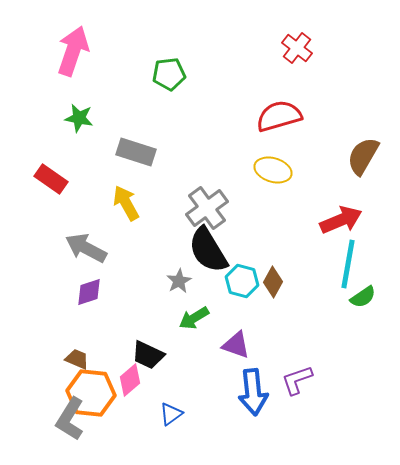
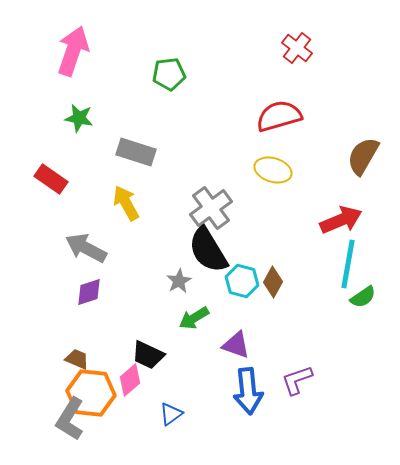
gray cross: moved 4 px right
blue arrow: moved 5 px left, 1 px up
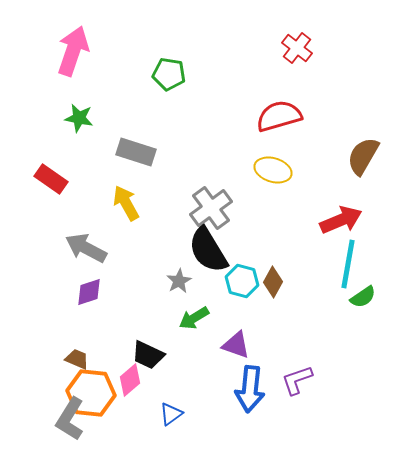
green pentagon: rotated 16 degrees clockwise
blue arrow: moved 2 px right, 2 px up; rotated 12 degrees clockwise
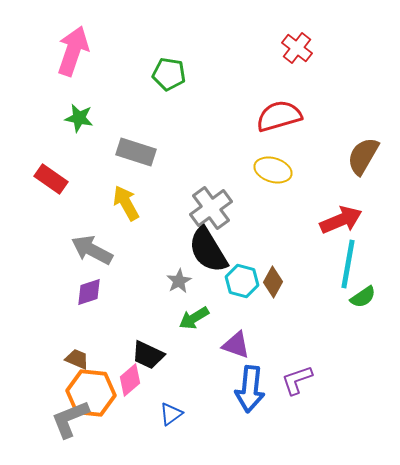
gray arrow: moved 6 px right, 2 px down
gray L-shape: rotated 36 degrees clockwise
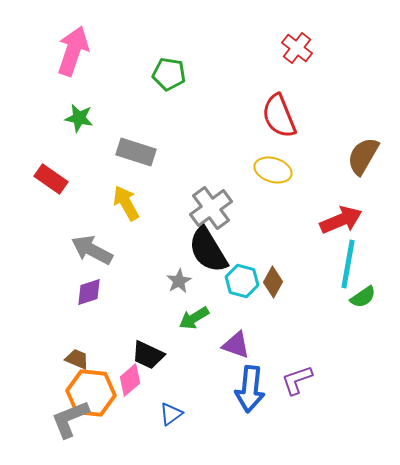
red semicircle: rotated 96 degrees counterclockwise
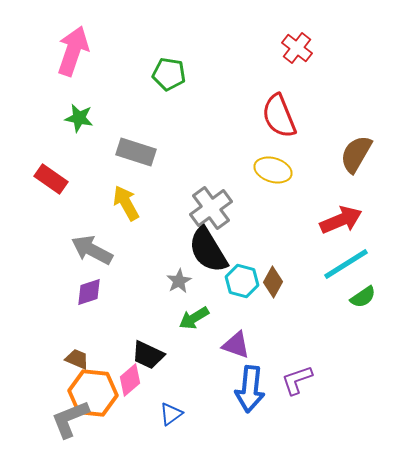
brown semicircle: moved 7 px left, 2 px up
cyan line: moved 2 px left; rotated 48 degrees clockwise
orange hexagon: moved 2 px right
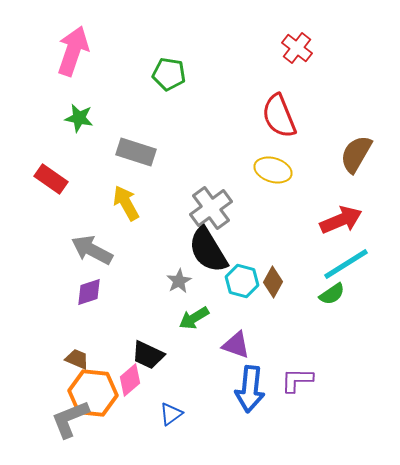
green semicircle: moved 31 px left, 3 px up
purple L-shape: rotated 20 degrees clockwise
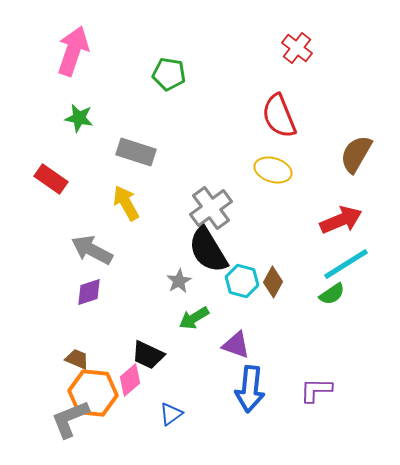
purple L-shape: moved 19 px right, 10 px down
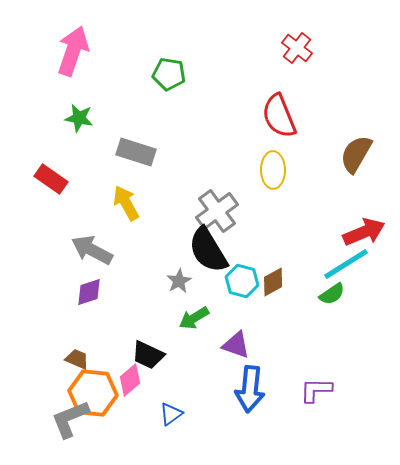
yellow ellipse: rotated 72 degrees clockwise
gray cross: moved 6 px right, 3 px down
red arrow: moved 23 px right, 12 px down
brown diamond: rotated 32 degrees clockwise
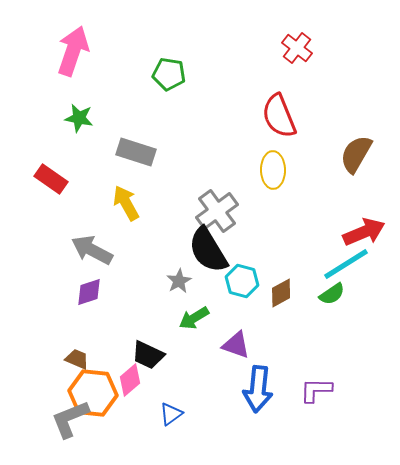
brown diamond: moved 8 px right, 11 px down
blue arrow: moved 8 px right
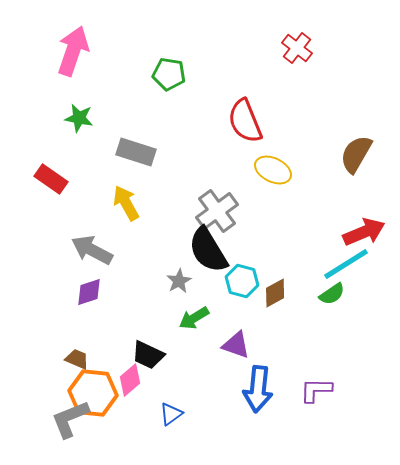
red semicircle: moved 34 px left, 5 px down
yellow ellipse: rotated 63 degrees counterclockwise
brown diamond: moved 6 px left
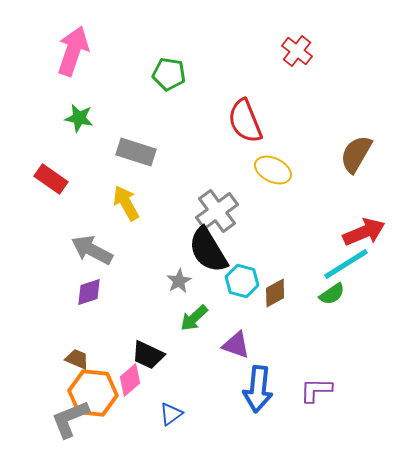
red cross: moved 3 px down
green arrow: rotated 12 degrees counterclockwise
